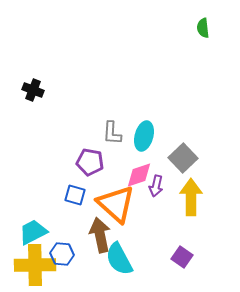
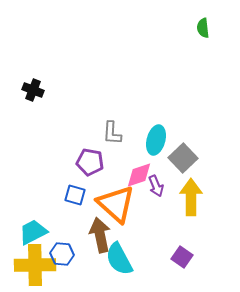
cyan ellipse: moved 12 px right, 4 px down
purple arrow: rotated 35 degrees counterclockwise
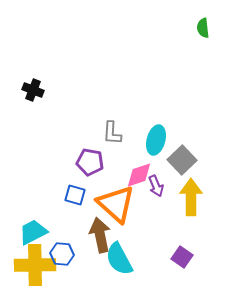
gray square: moved 1 px left, 2 px down
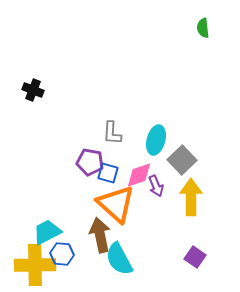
blue square: moved 33 px right, 22 px up
cyan trapezoid: moved 14 px right
purple square: moved 13 px right
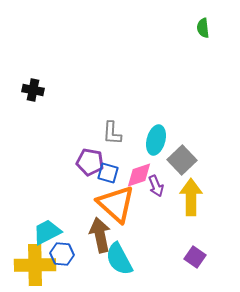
black cross: rotated 10 degrees counterclockwise
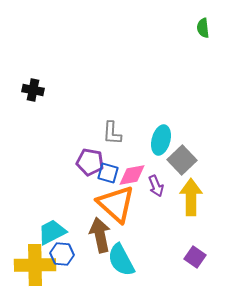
cyan ellipse: moved 5 px right
pink diamond: moved 7 px left; rotated 8 degrees clockwise
cyan trapezoid: moved 5 px right
cyan semicircle: moved 2 px right, 1 px down
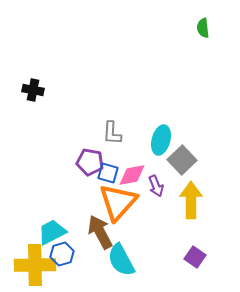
yellow arrow: moved 3 px down
orange triangle: moved 2 px right, 2 px up; rotated 30 degrees clockwise
brown arrow: moved 3 px up; rotated 16 degrees counterclockwise
blue hexagon: rotated 20 degrees counterclockwise
